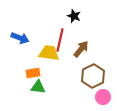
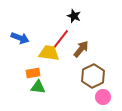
red line: rotated 25 degrees clockwise
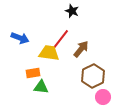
black star: moved 2 px left, 5 px up
green triangle: moved 3 px right
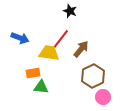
black star: moved 2 px left
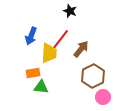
blue arrow: moved 11 px right, 2 px up; rotated 90 degrees clockwise
yellow trapezoid: rotated 85 degrees clockwise
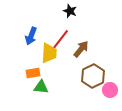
pink circle: moved 7 px right, 7 px up
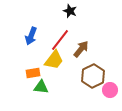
yellow trapezoid: moved 5 px right, 7 px down; rotated 35 degrees clockwise
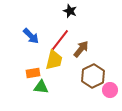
blue arrow: rotated 66 degrees counterclockwise
yellow trapezoid: rotated 25 degrees counterclockwise
